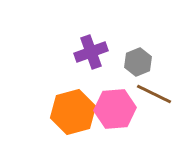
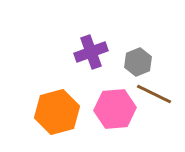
orange hexagon: moved 16 px left
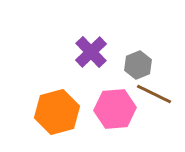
purple cross: rotated 24 degrees counterclockwise
gray hexagon: moved 3 px down
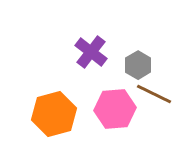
purple cross: rotated 8 degrees counterclockwise
gray hexagon: rotated 8 degrees counterclockwise
orange hexagon: moved 3 px left, 2 px down
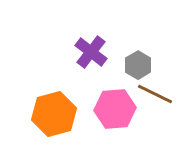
brown line: moved 1 px right
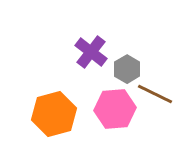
gray hexagon: moved 11 px left, 4 px down
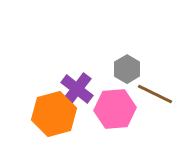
purple cross: moved 14 px left, 37 px down
